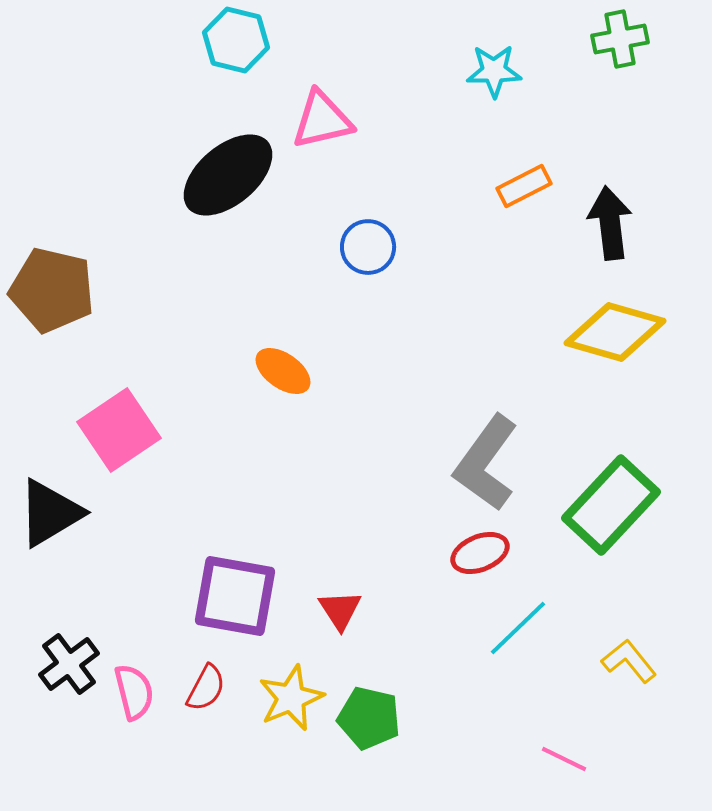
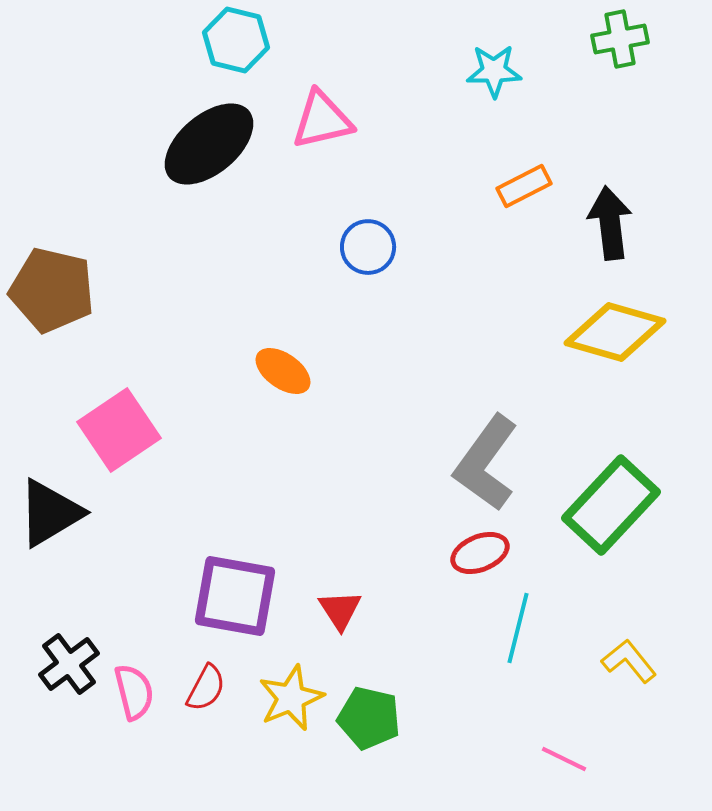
black ellipse: moved 19 px left, 31 px up
cyan line: rotated 32 degrees counterclockwise
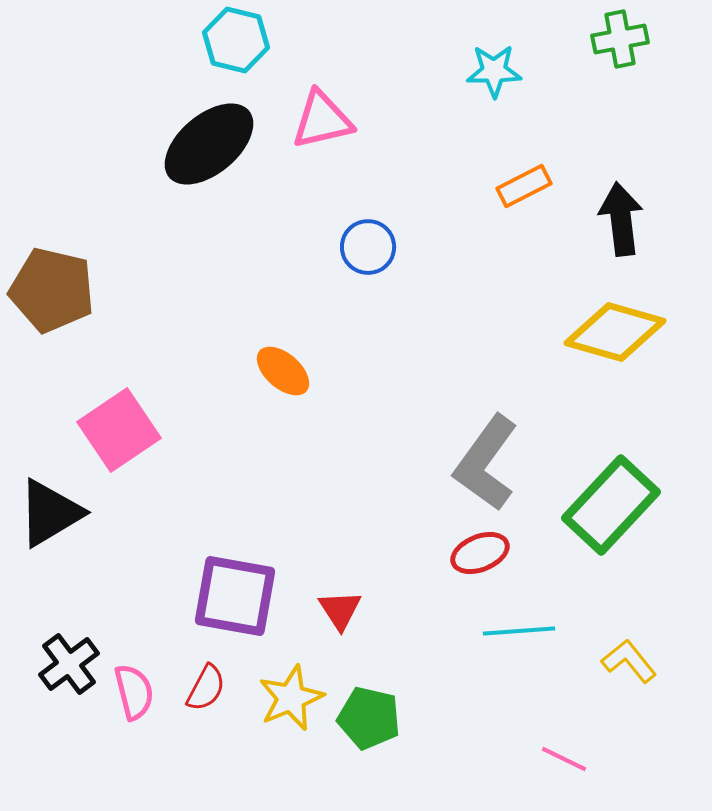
black arrow: moved 11 px right, 4 px up
orange ellipse: rotated 6 degrees clockwise
cyan line: moved 1 px right, 3 px down; rotated 72 degrees clockwise
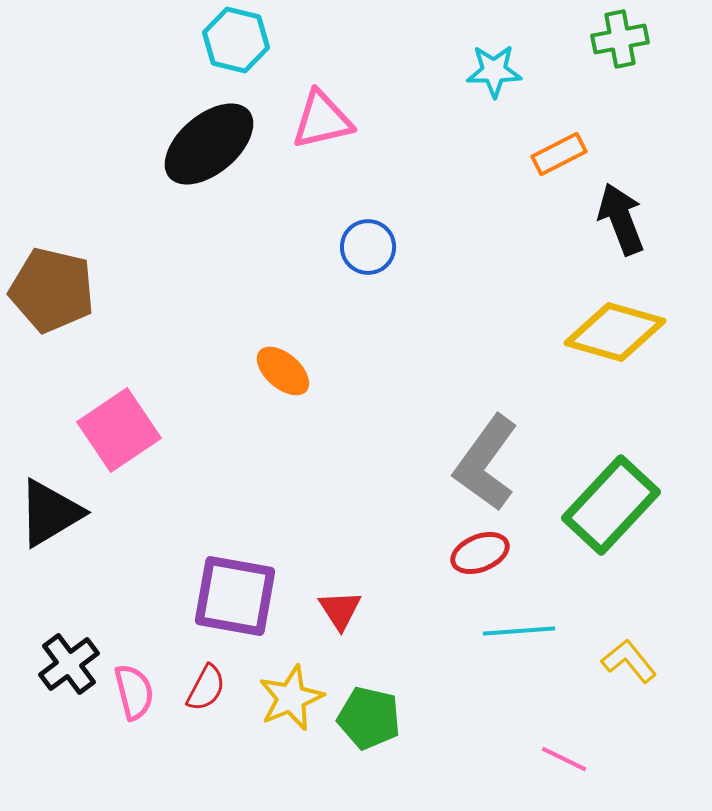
orange rectangle: moved 35 px right, 32 px up
black arrow: rotated 14 degrees counterclockwise
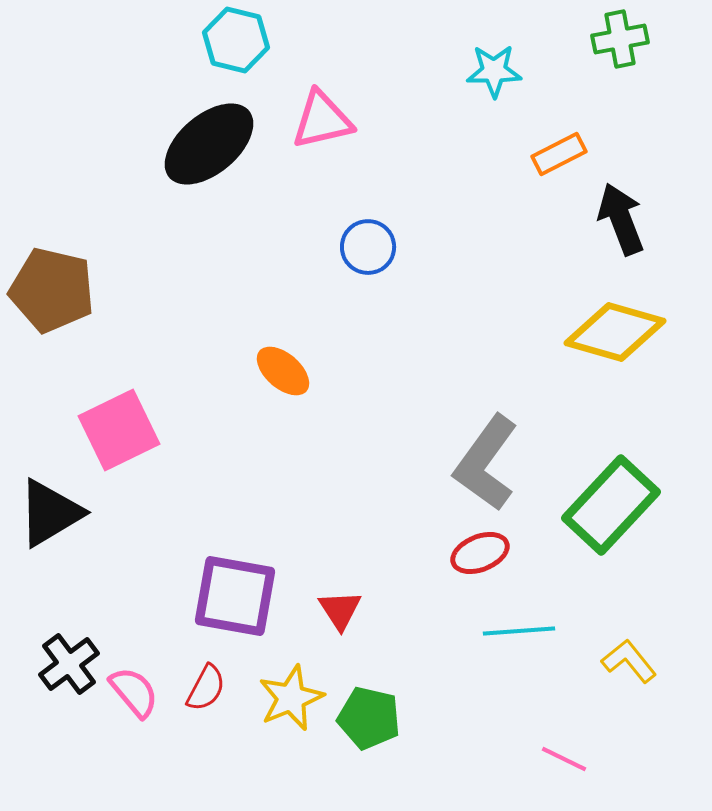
pink square: rotated 8 degrees clockwise
pink semicircle: rotated 26 degrees counterclockwise
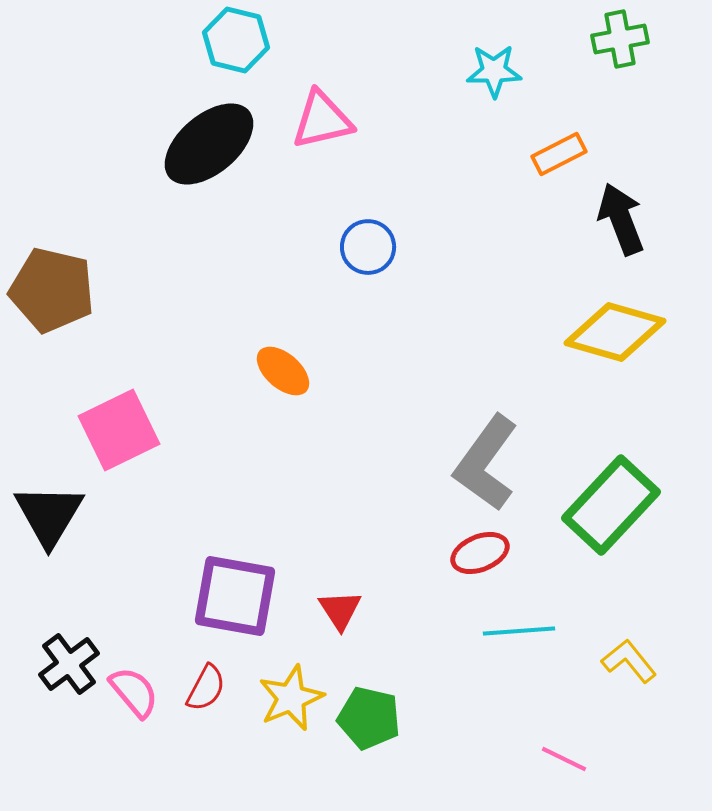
black triangle: moved 1 px left, 2 px down; rotated 28 degrees counterclockwise
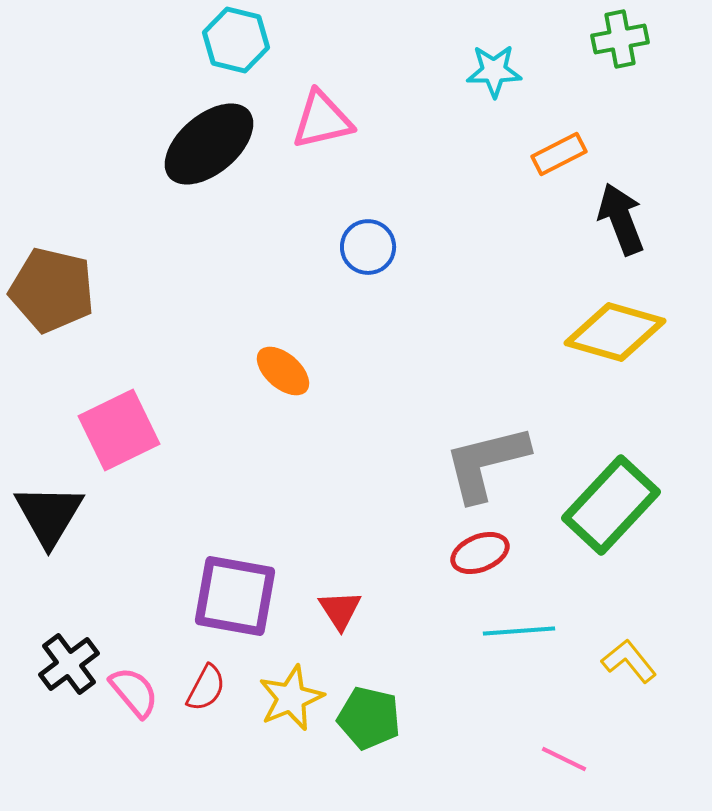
gray L-shape: rotated 40 degrees clockwise
